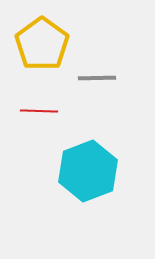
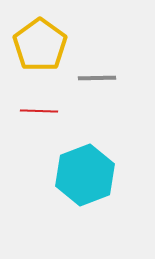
yellow pentagon: moved 2 px left, 1 px down
cyan hexagon: moved 3 px left, 4 px down
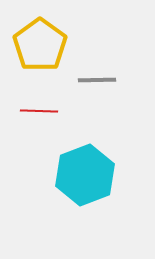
gray line: moved 2 px down
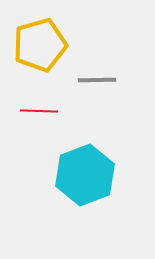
yellow pentagon: rotated 20 degrees clockwise
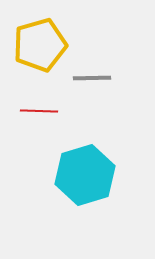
gray line: moved 5 px left, 2 px up
cyan hexagon: rotated 4 degrees clockwise
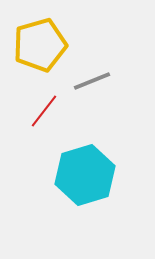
gray line: moved 3 px down; rotated 21 degrees counterclockwise
red line: moved 5 px right; rotated 54 degrees counterclockwise
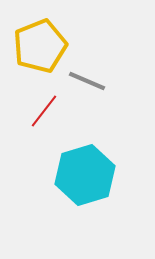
yellow pentagon: moved 1 px down; rotated 6 degrees counterclockwise
gray line: moved 5 px left; rotated 45 degrees clockwise
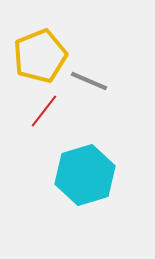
yellow pentagon: moved 10 px down
gray line: moved 2 px right
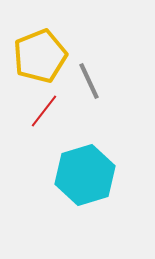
gray line: rotated 42 degrees clockwise
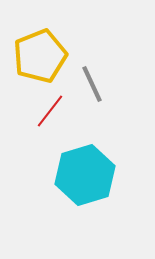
gray line: moved 3 px right, 3 px down
red line: moved 6 px right
